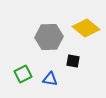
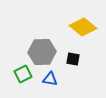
yellow diamond: moved 3 px left, 1 px up
gray hexagon: moved 7 px left, 15 px down
black square: moved 2 px up
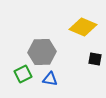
yellow diamond: rotated 16 degrees counterclockwise
black square: moved 22 px right
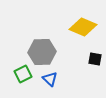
blue triangle: rotated 35 degrees clockwise
